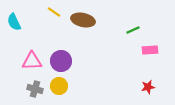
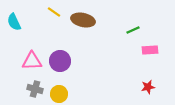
purple circle: moved 1 px left
yellow circle: moved 8 px down
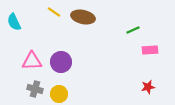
brown ellipse: moved 3 px up
purple circle: moved 1 px right, 1 px down
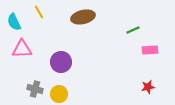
yellow line: moved 15 px left; rotated 24 degrees clockwise
brown ellipse: rotated 25 degrees counterclockwise
pink triangle: moved 10 px left, 12 px up
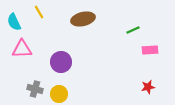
brown ellipse: moved 2 px down
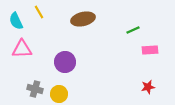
cyan semicircle: moved 2 px right, 1 px up
purple circle: moved 4 px right
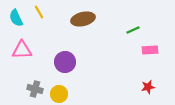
cyan semicircle: moved 3 px up
pink triangle: moved 1 px down
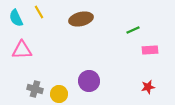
brown ellipse: moved 2 px left
purple circle: moved 24 px right, 19 px down
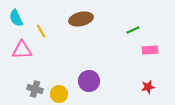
yellow line: moved 2 px right, 19 px down
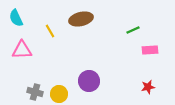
yellow line: moved 9 px right
gray cross: moved 3 px down
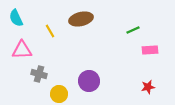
gray cross: moved 4 px right, 18 px up
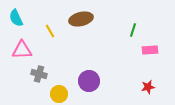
green line: rotated 48 degrees counterclockwise
